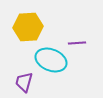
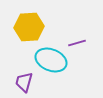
yellow hexagon: moved 1 px right
purple line: rotated 12 degrees counterclockwise
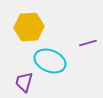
purple line: moved 11 px right
cyan ellipse: moved 1 px left, 1 px down
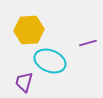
yellow hexagon: moved 3 px down
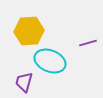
yellow hexagon: moved 1 px down
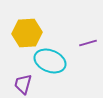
yellow hexagon: moved 2 px left, 2 px down
purple trapezoid: moved 1 px left, 2 px down
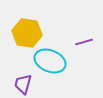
yellow hexagon: rotated 12 degrees clockwise
purple line: moved 4 px left, 1 px up
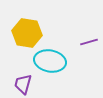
purple line: moved 5 px right
cyan ellipse: rotated 12 degrees counterclockwise
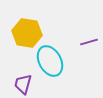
cyan ellipse: rotated 52 degrees clockwise
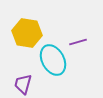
purple line: moved 11 px left
cyan ellipse: moved 3 px right, 1 px up
